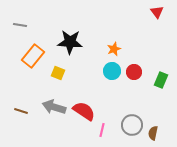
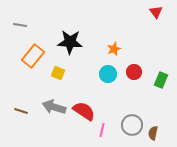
red triangle: moved 1 px left
cyan circle: moved 4 px left, 3 px down
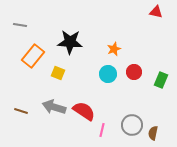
red triangle: rotated 40 degrees counterclockwise
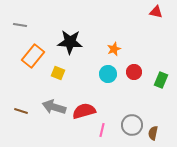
red semicircle: rotated 50 degrees counterclockwise
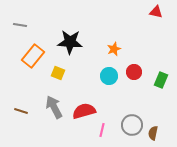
cyan circle: moved 1 px right, 2 px down
gray arrow: rotated 45 degrees clockwise
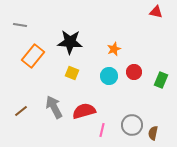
yellow square: moved 14 px right
brown line: rotated 56 degrees counterclockwise
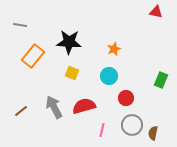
black star: moved 1 px left
red circle: moved 8 px left, 26 px down
red semicircle: moved 5 px up
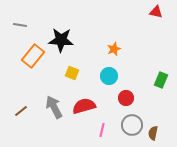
black star: moved 8 px left, 2 px up
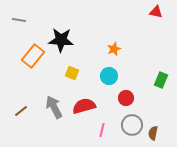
gray line: moved 1 px left, 5 px up
